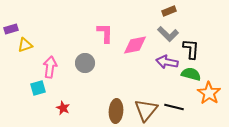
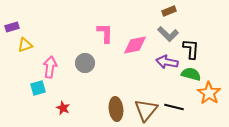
purple rectangle: moved 1 px right, 2 px up
brown ellipse: moved 2 px up; rotated 10 degrees counterclockwise
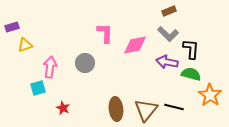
orange star: moved 1 px right, 2 px down
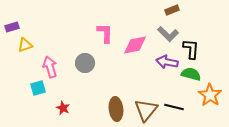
brown rectangle: moved 3 px right, 1 px up
pink arrow: rotated 25 degrees counterclockwise
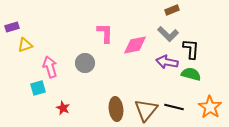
orange star: moved 12 px down
